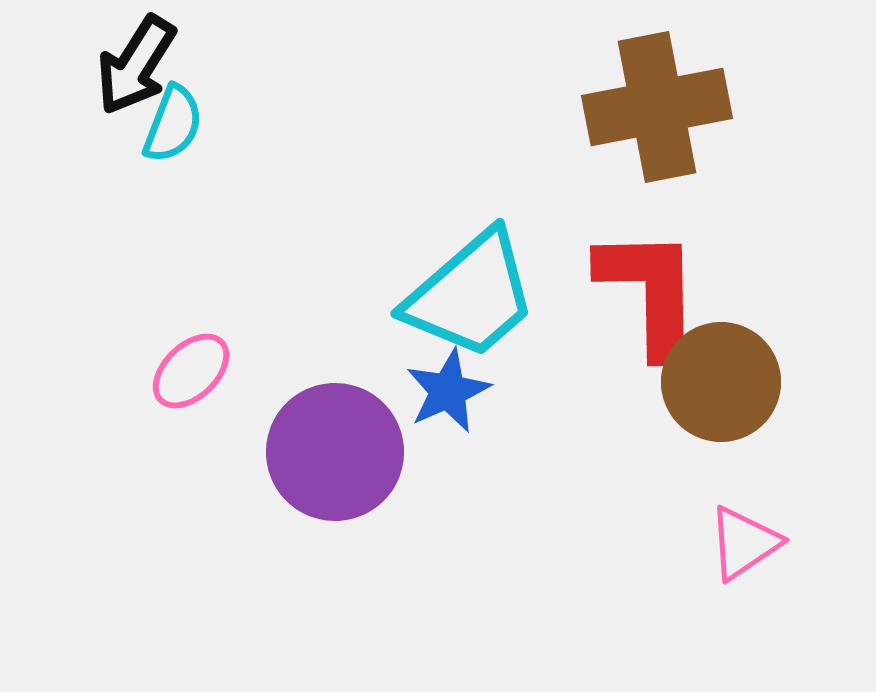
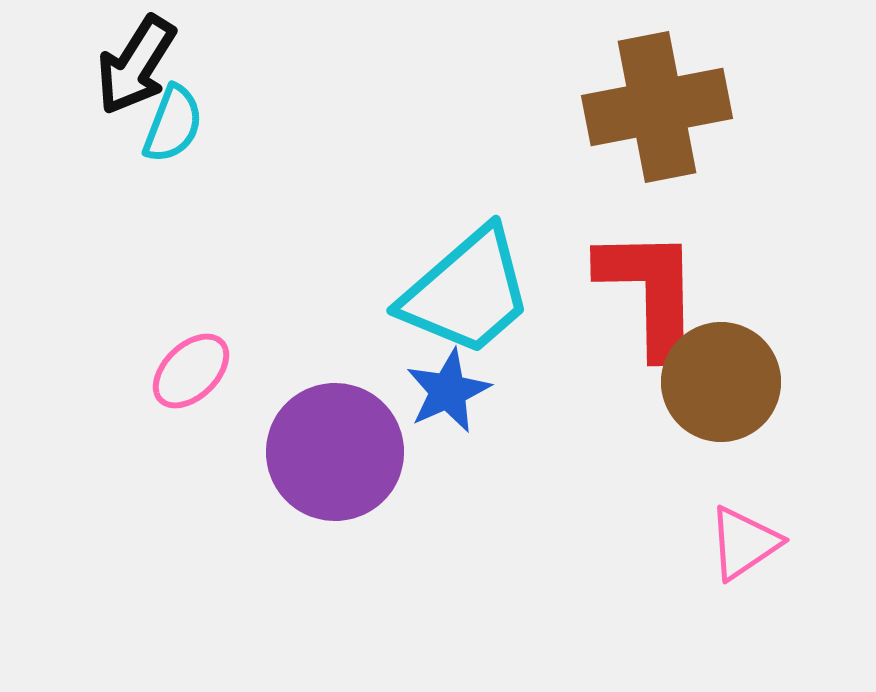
cyan trapezoid: moved 4 px left, 3 px up
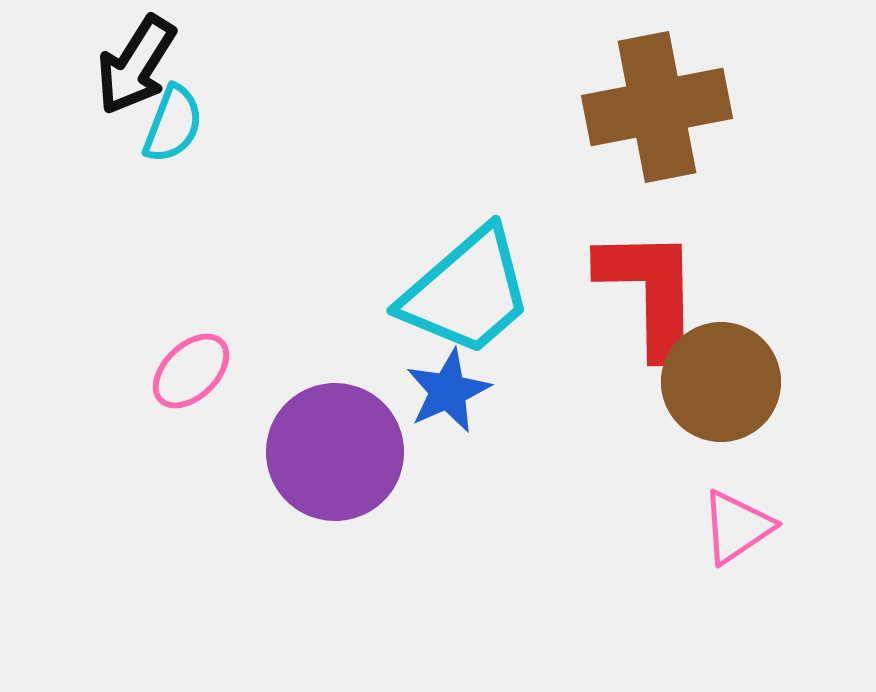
pink triangle: moved 7 px left, 16 px up
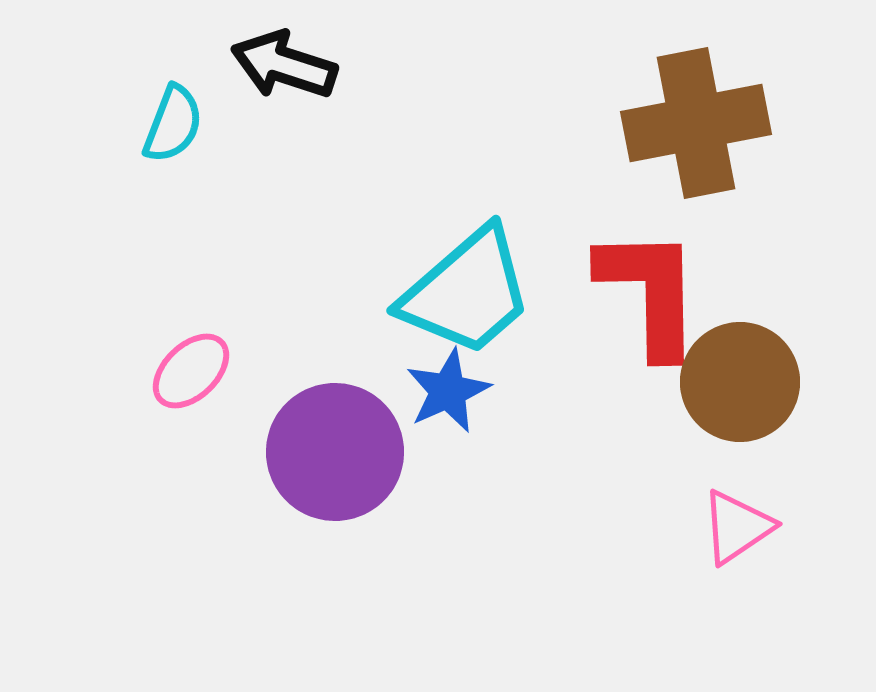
black arrow: moved 148 px right; rotated 76 degrees clockwise
brown cross: moved 39 px right, 16 px down
brown circle: moved 19 px right
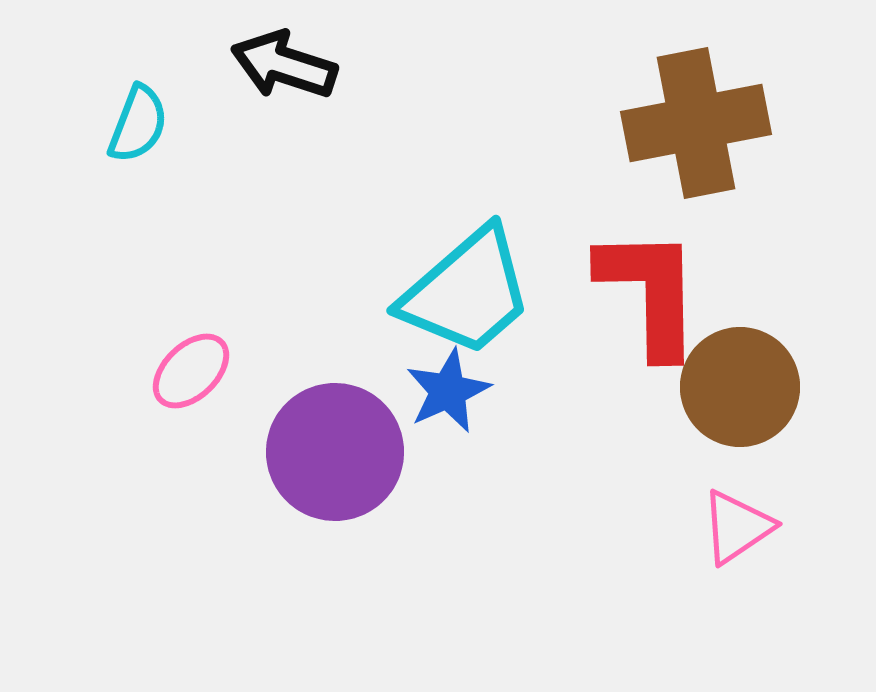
cyan semicircle: moved 35 px left
brown circle: moved 5 px down
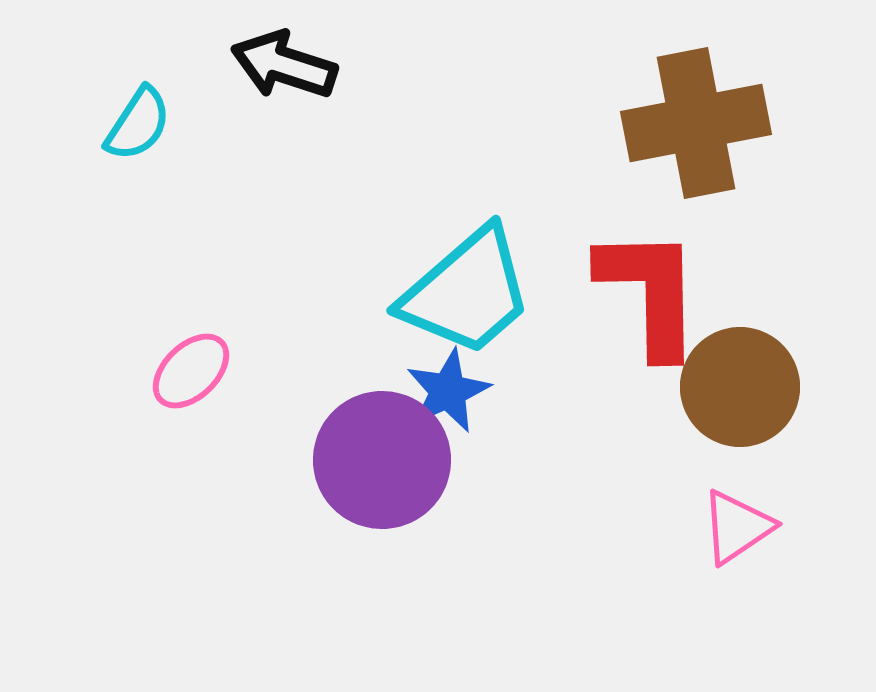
cyan semicircle: rotated 12 degrees clockwise
purple circle: moved 47 px right, 8 px down
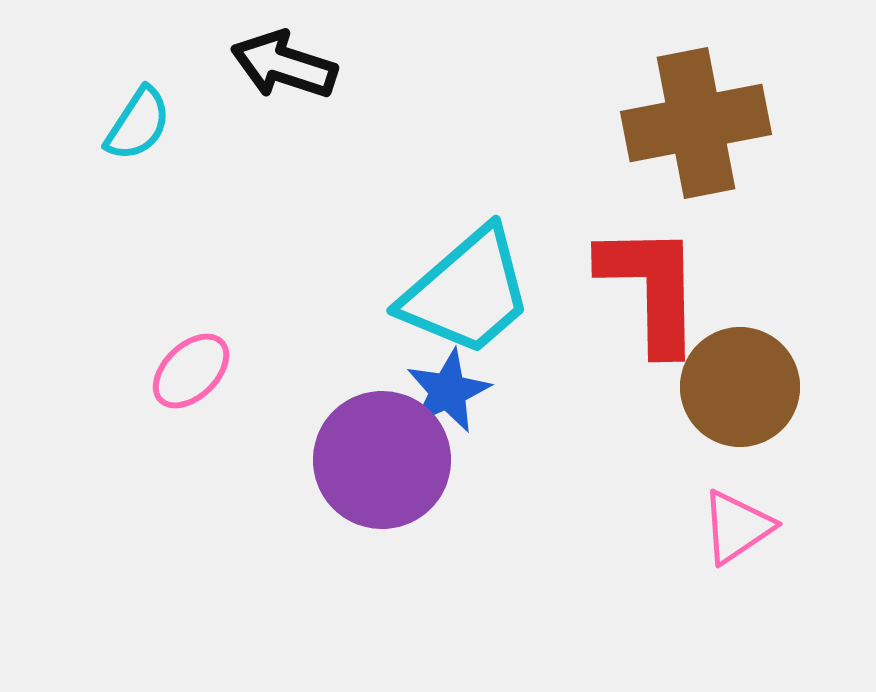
red L-shape: moved 1 px right, 4 px up
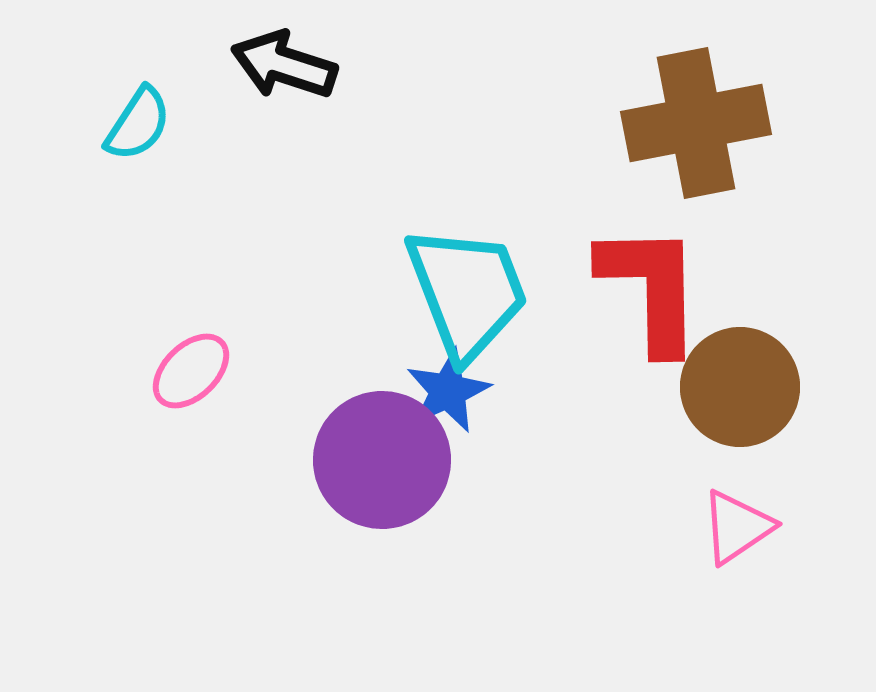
cyan trapezoid: rotated 70 degrees counterclockwise
